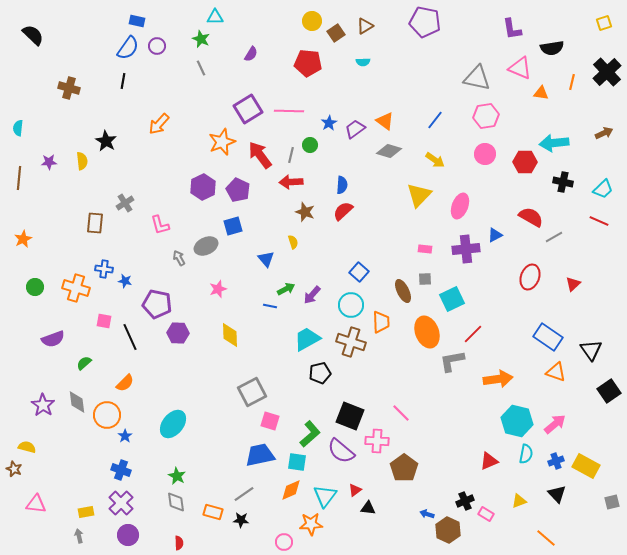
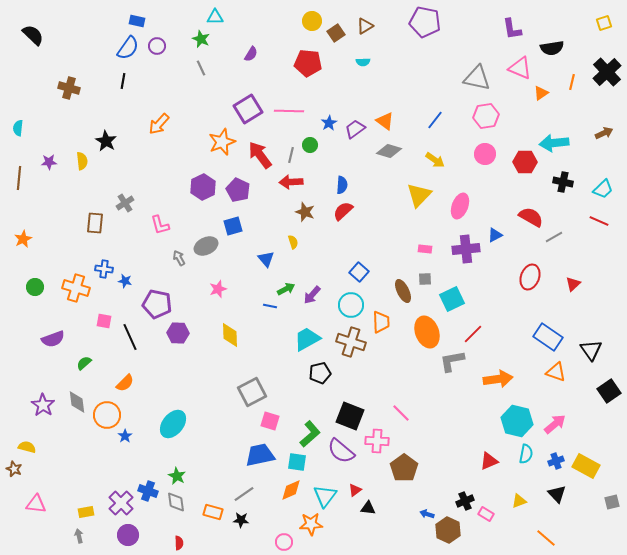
orange triangle at (541, 93): rotated 42 degrees counterclockwise
blue cross at (121, 470): moved 27 px right, 21 px down
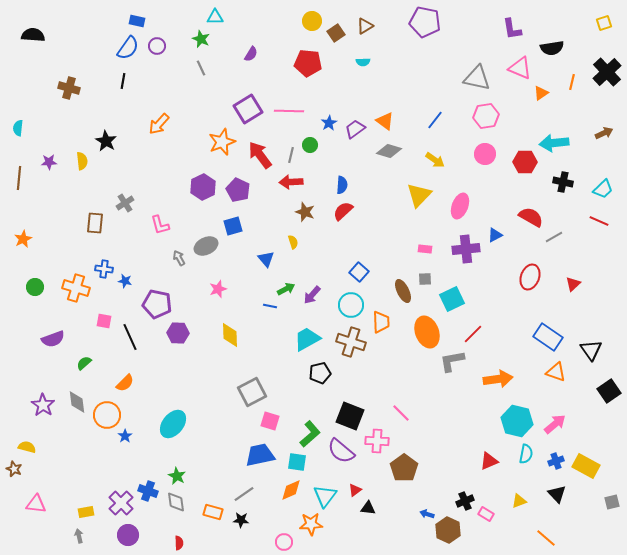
black semicircle at (33, 35): rotated 40 degrees counterclockwise
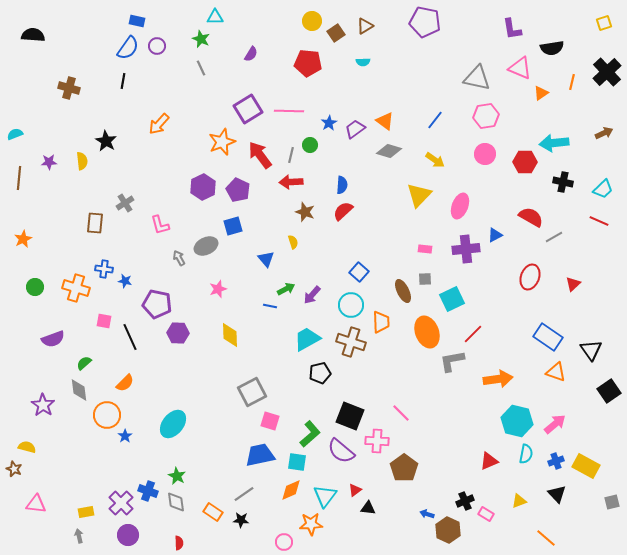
cyan semicircle at (18, 128): moved 3 px left, 6 px down; rotated 63 degrees clockwise
gray diamond at (77, 402): moved 2 px right, 12 px up
orange rectangle at (213, 512): rotated 18 degrees clockwise
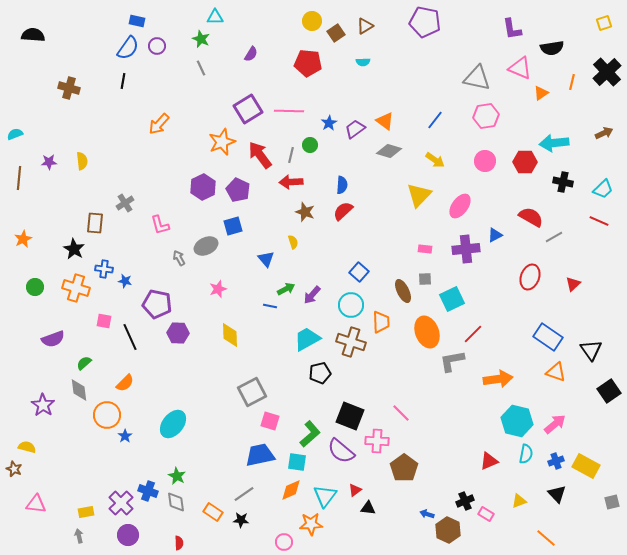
black star at (106, 141): moved 32 px left, 108 px down
pink circle at (485, 154): moved 7 px down
pink ellipse at (460, 206): rotated 15 degrees clockwise
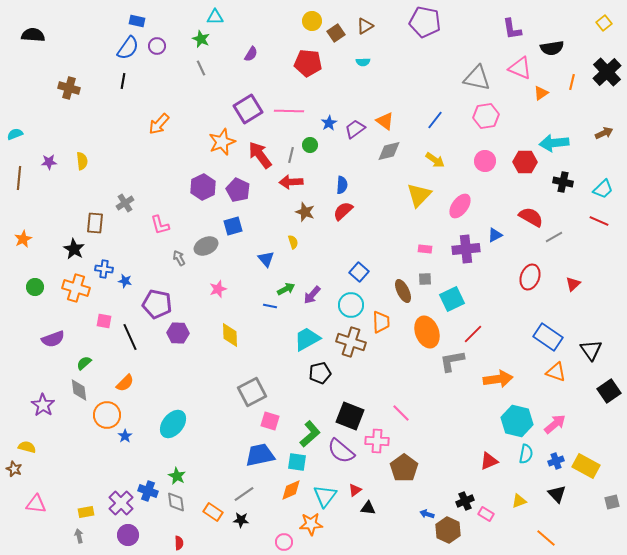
yellow square at (604, 23): rotated 21 degrees counterclockwise
gray diamond at (389, 151): rotated 30 degrees counterclockwise
